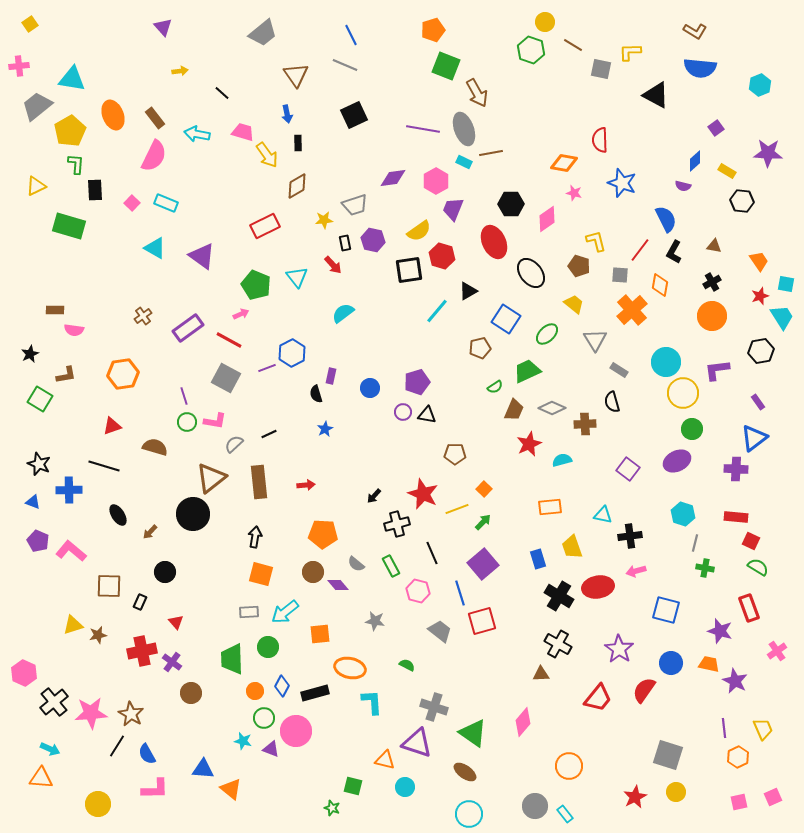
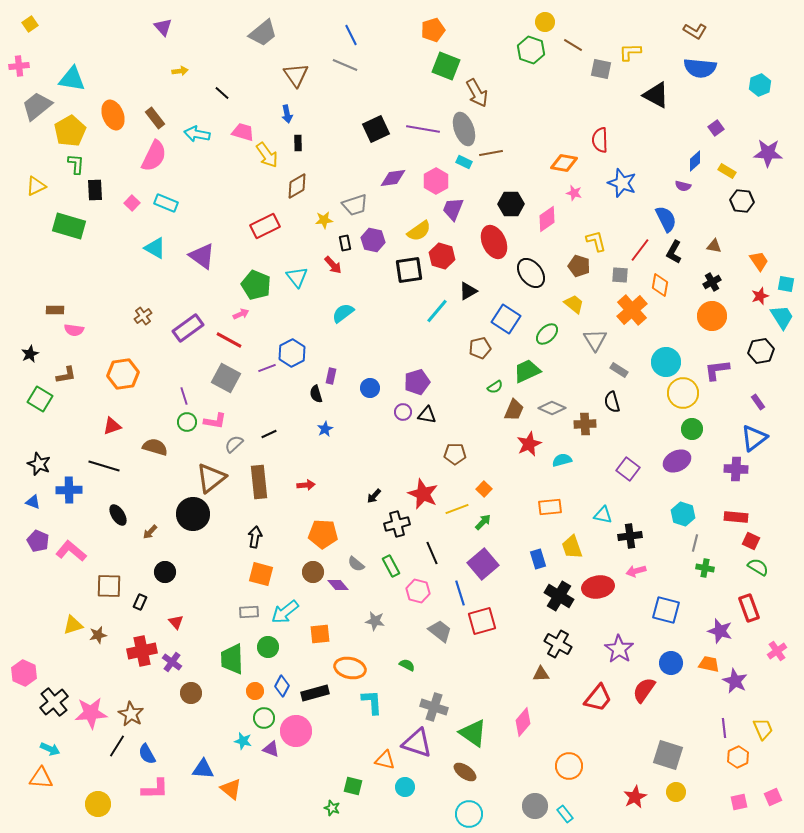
black square at (354, 115): moved 22 px right, 14 px down
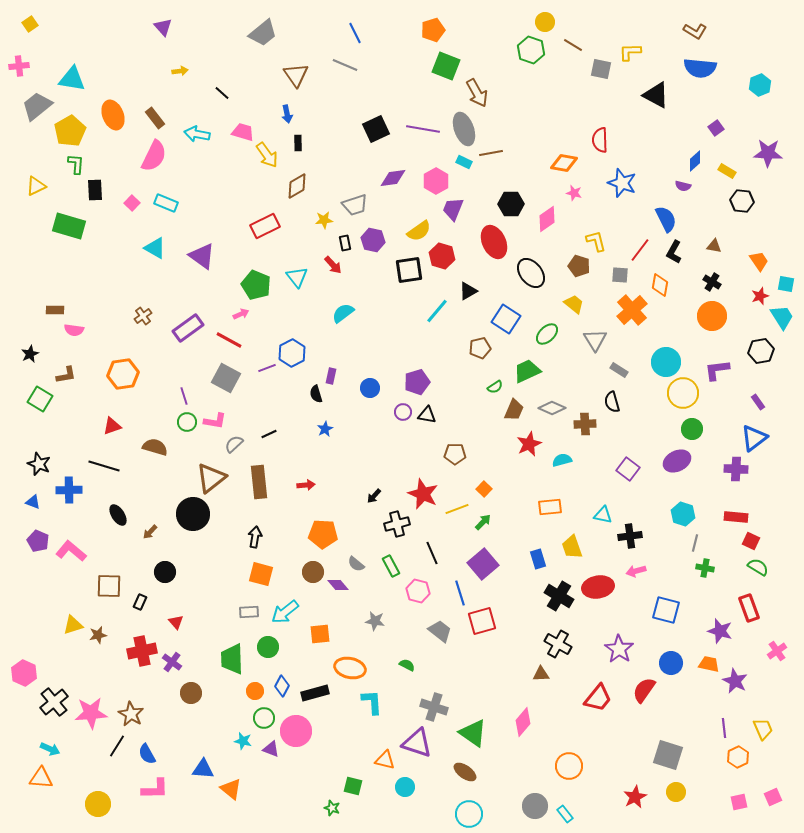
blue line at (351, 35): moved 4 px right, 2 px up
black cross at (712, 282): rotated 30 degrees counterclockwise
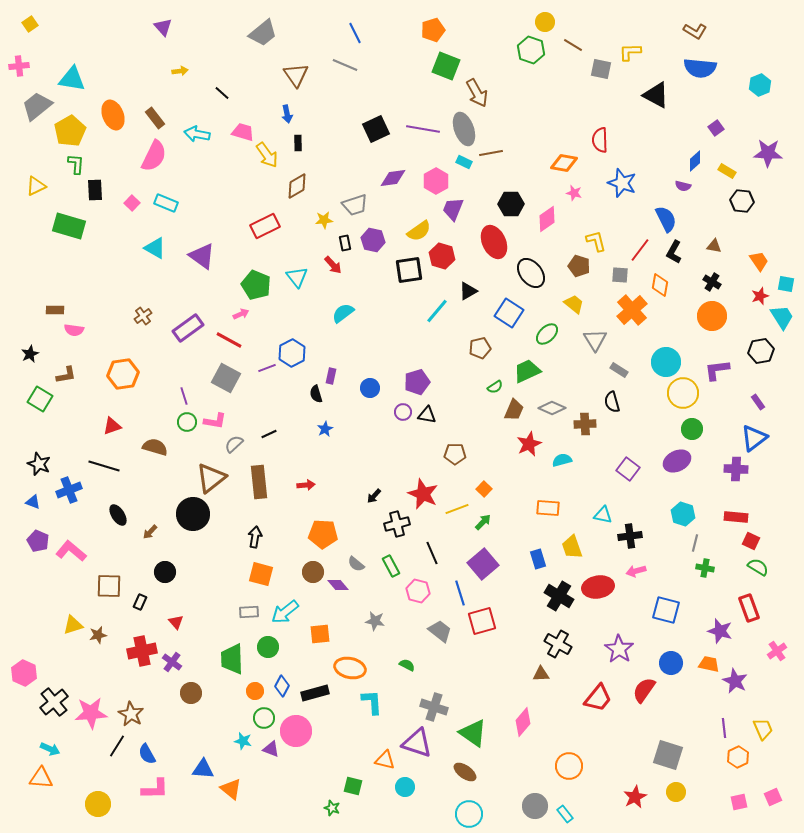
blue square at (506, 319): moved 3 px right, 6 px up
blue cross at (69, 490): rotated 20 degrees counterclockwise
orange rectangle at (550, 507): moved 2 px left, 1 px down; rotated 10 degrees clockwise
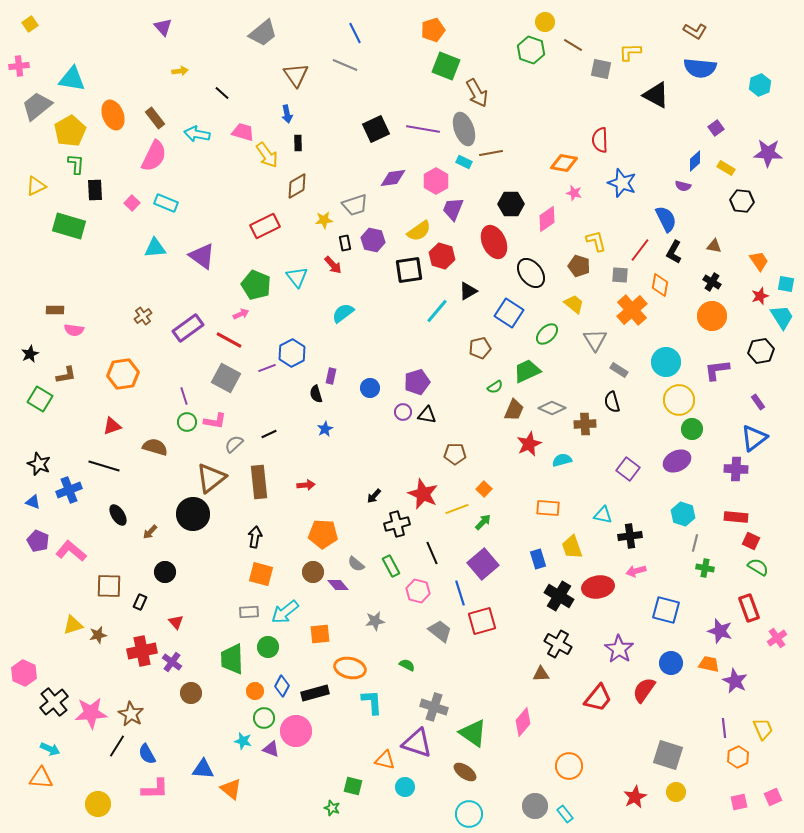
yellow rectangle at (727, 171): moved 1 px left, 3 px up
cyan triangle at (155, 248): rotated 35 degrees counterclockwise
yellow circle at (683, 393): moved 4 px left, 7 px down
gray star at (375, 621): rotated 18 degrees counterclockwise
pink cross at (777, 651): moved 13 px up
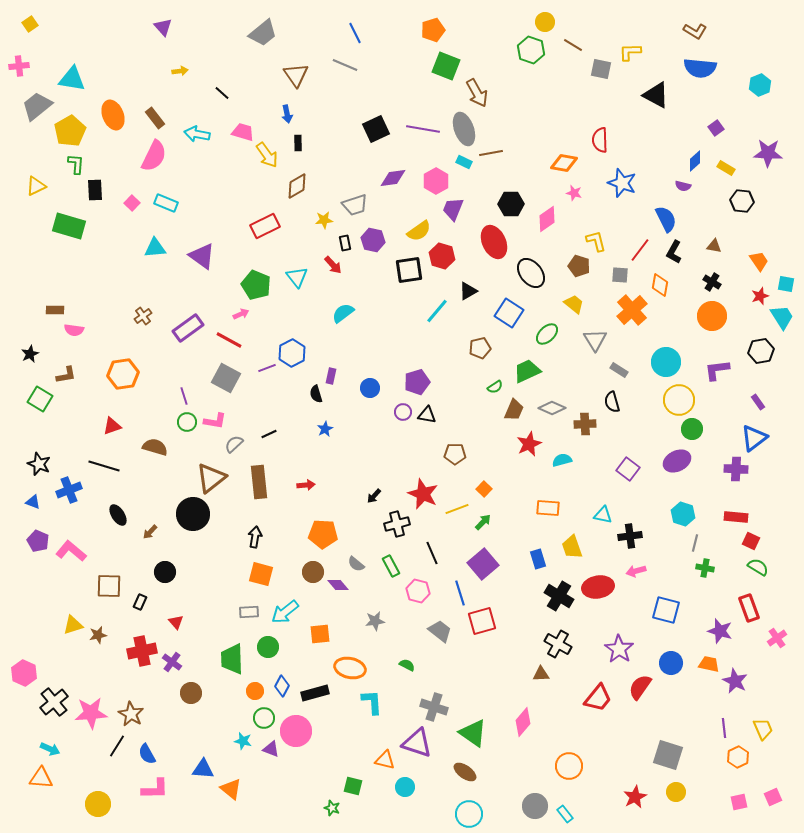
red semicircle at (644, 690): moved 4 px left, 3 px up
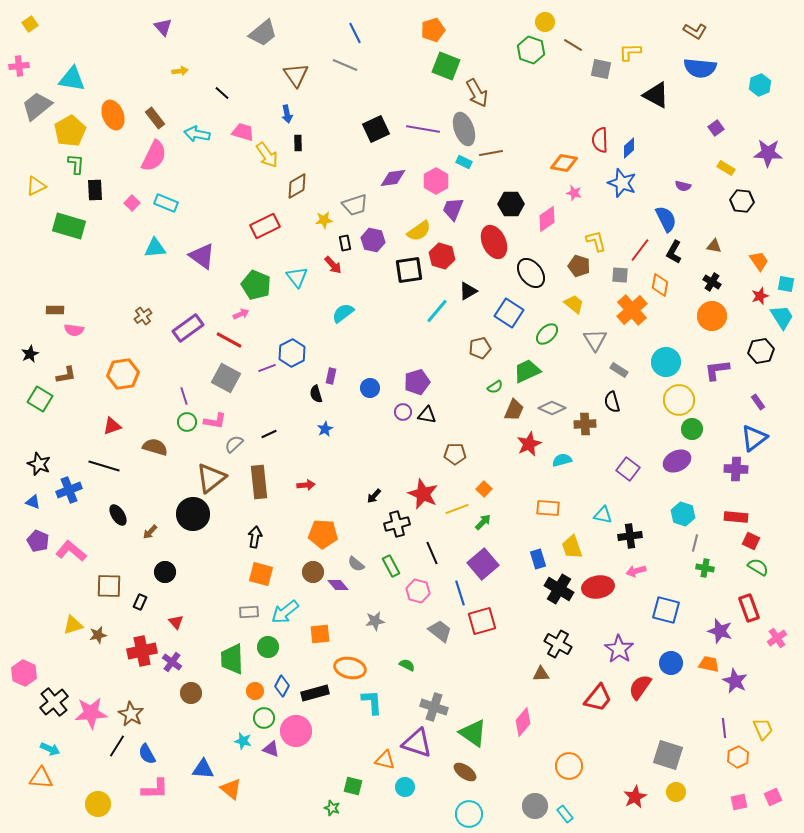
blue diamond at (695, 161): moved 66 px left, 13 px up
black cross at (559, 596): moved 7 px up
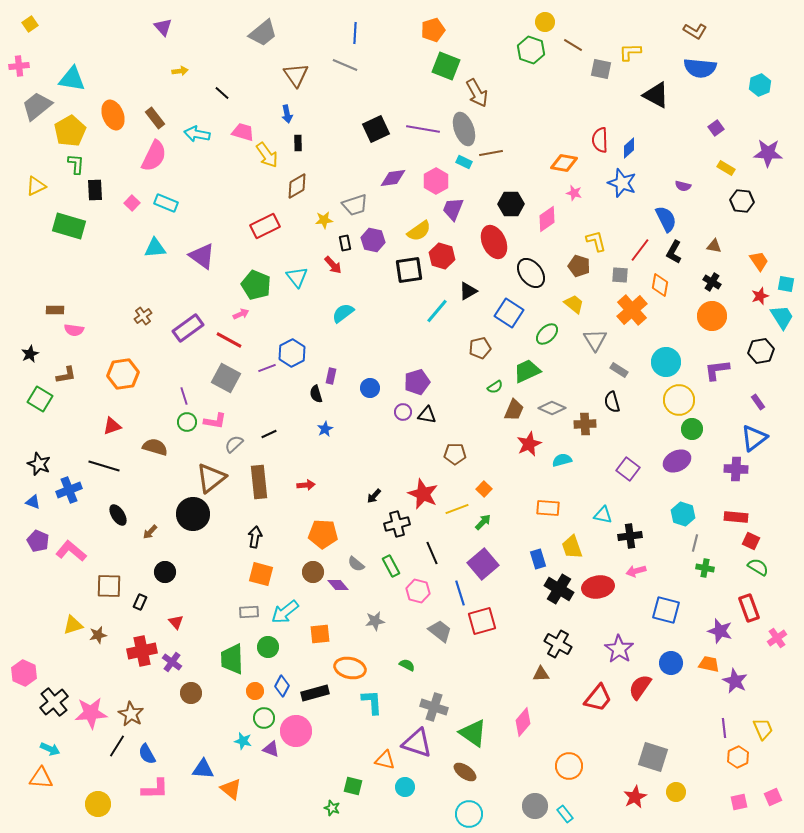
blue line at (355, 33): rotated 30 degrees clockwise
gray square at (668, 755): moved 15 px left, 2 px down
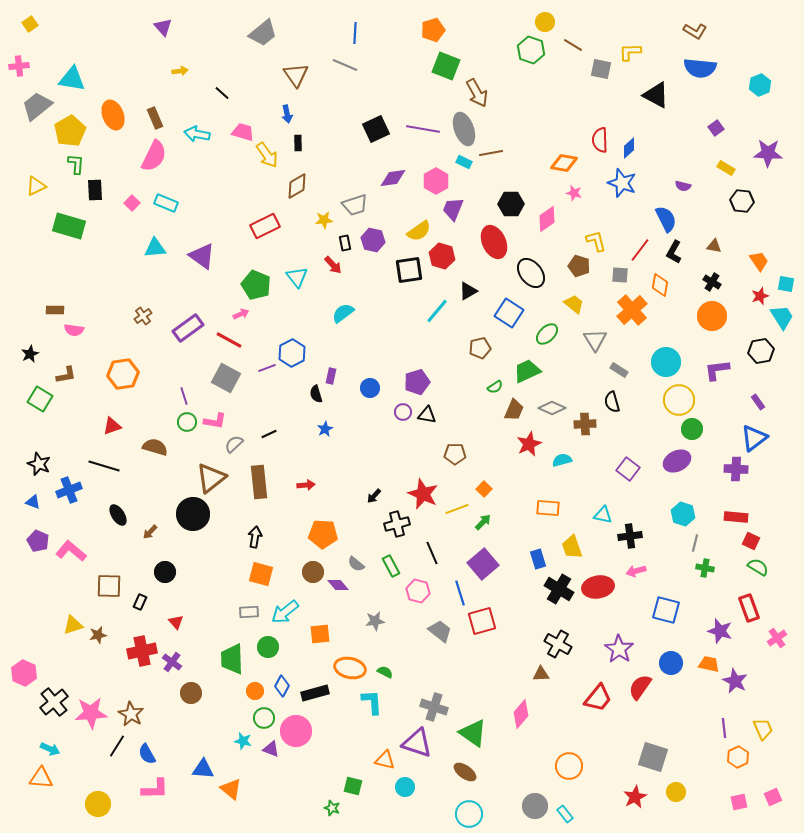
brown rectangle at (155, 118): rotated 15 degrees clockwise
green semicircle at (407, 665): moved 22 px left, 7 px down
pink diamond at (523, 722): moved 2 px left, 8 px up
